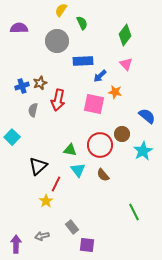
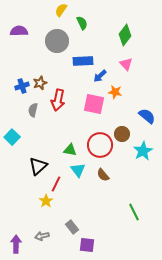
purple semicircle: moved 3 px down
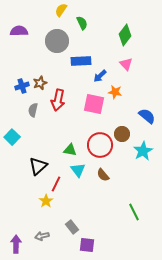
blue rectangle: moved 2 px left
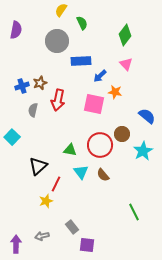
purple semicircle: moved 3 px left, 1 px up; rotated 102 degrees clockwise
cyan triangle: moved 3 px right, 2 px down
yellow star: rotated 16 degrees clockwise
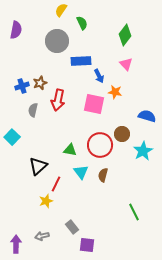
blue arrow: moved 1 px left; rotated 72 degrees counterclockwise
blue semicircle: rotated 24 degrees counterclockwise
brown semicircle: rotated 56 degrees clockwise
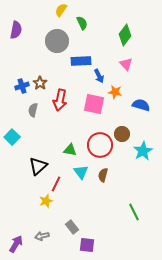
brown star: rotated 16 degrees counterclockwise
red arrow: moved 2 px right
blue semicircle: moved 6 px left, 11 px up
purple arrow: rotated 30 degrees clockwise
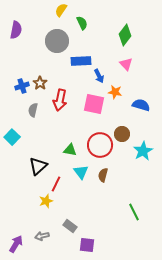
gray rectangle: moved 2 px left, 1 px up; rotated 16 degrees counterclockwise
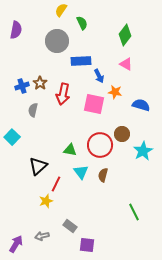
pink triangle: rotated 16 degrees counterclockwise
red arrow: moved 3 px right, 6 px up
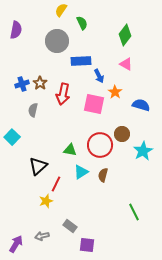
blue cross: moved 2 px up
orange star: rotated 24 degrees clockwise
cyan triangle: rotated 35 degrees clockwise
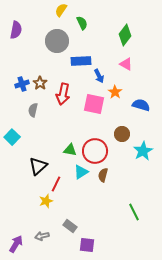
red circle: moved 5 px left, 6 px down
